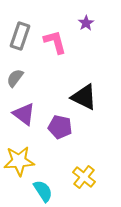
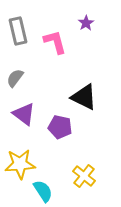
gray rectangle: moved 2 px left, 5 px up; rotated 32 degrees counterclockwise
yellow star: moved 1 px right, 3 px down
yellow cross: moved 1 px up
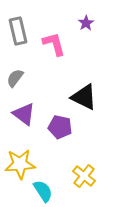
pink L-shape: moved 1 px left, 2 px down
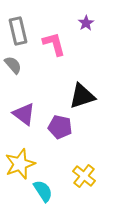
gray semicircle: moved 2 px left, 13 px up; rotated 102 degrees clockwise
black triangle: moved 2 px left, 1 px up; rotated 44 degrees counterclockwise
yellow star: rotated 16 degrees counterclockwise
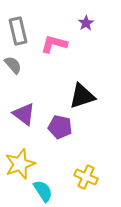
pink L-shape: rotated 60 degrees counterclockwise
yellow cross: moved 2 px right, 1 px down; rotated 15 degrees counterclockwise
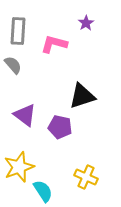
gray rectangle: rotated 16 degrees clockwise
purple triangle: moved 1 px right, 1 px down
yellow star: moved 1 px left, 3 px down
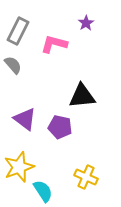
gray rectangle: rotated 24 degrees clockwise
black triangle: rotated 12 degrees clockwise
purple triangle: moved 4 px down
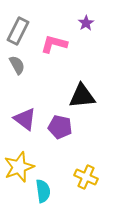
gray semicircle: moved 4 px right; rotated 12 degrees clockwise
cyan semicircle: rotated 25 degrees clockwise
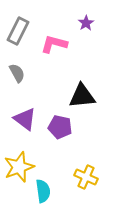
gray semicircle: moved 8 px down
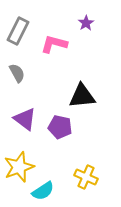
cyan semicircle: rotated 65 degrees clockwise
